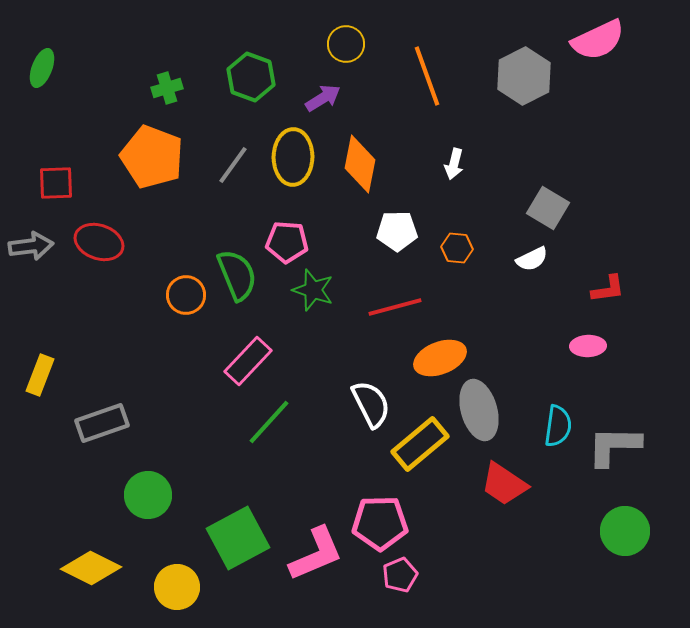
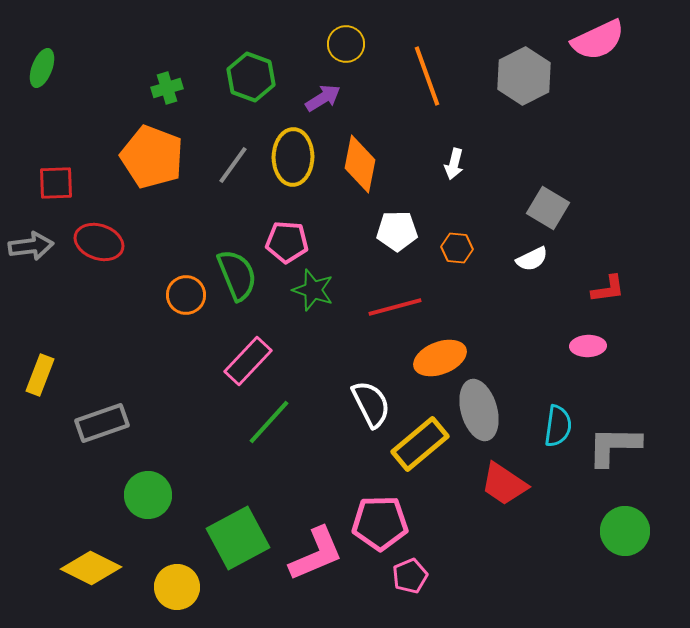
pink pentagon at (400, 575): moved 10 px right, 1 px down
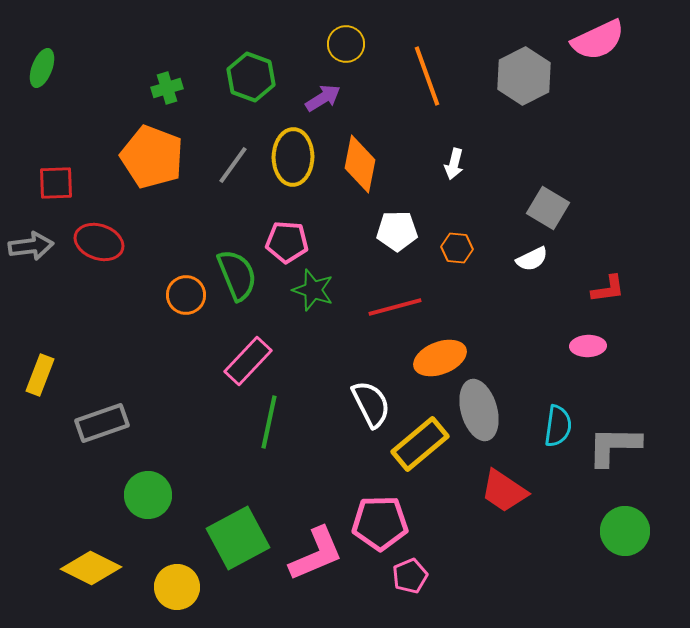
green line at (269, 422): rotated 30 degrees counterclockwise
red trapezoid at (504, 484): moved 7 px down
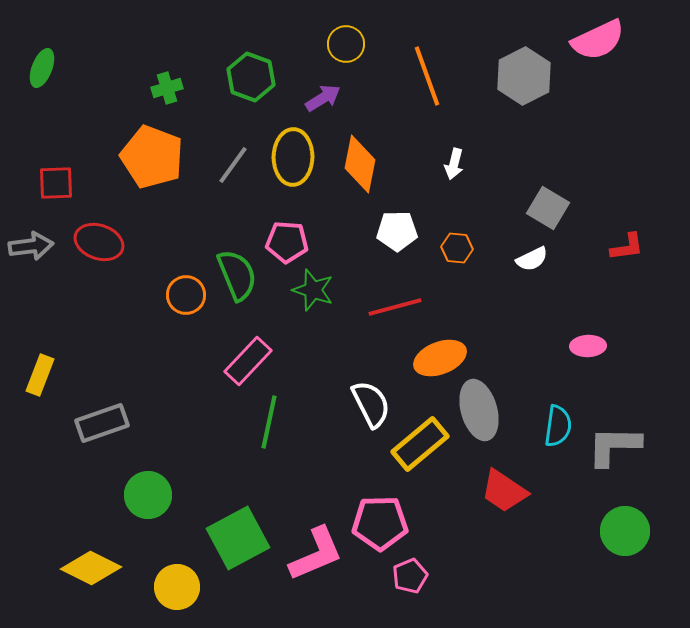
red L-shape at (608, 289): moved 19 px right, 42 px up
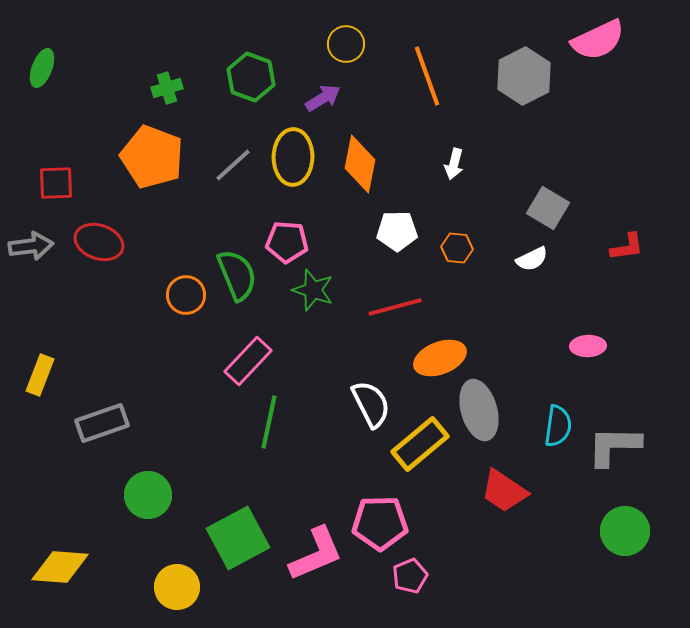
gray line at (233, 165): rotated 12 degrees clockwise
yellow diamond at (91, 568): moved 31 px left, 1 px up; rotated 22 degrees counterclockwise
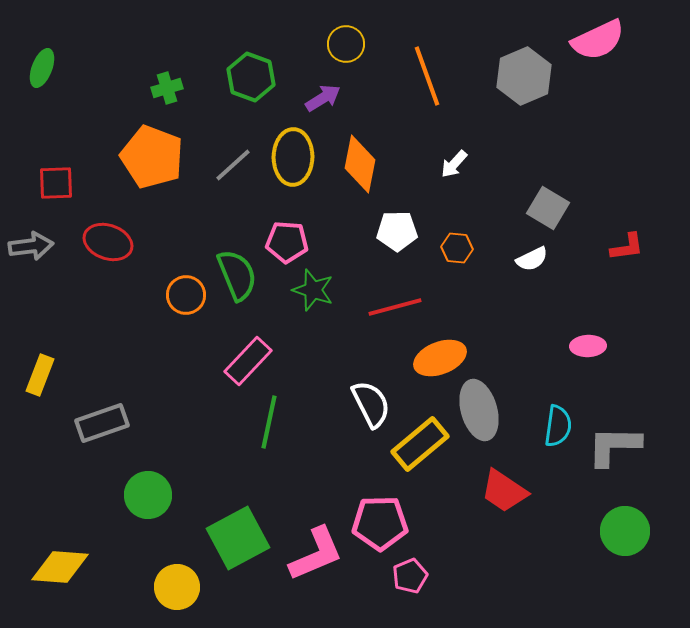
gray hexagon at (524, 76): rotated 4 degrees clockwise
white arrow at (454, 164): rotated 28 degrees clockwise
red ellipse at (99, 242): moved 9 px right
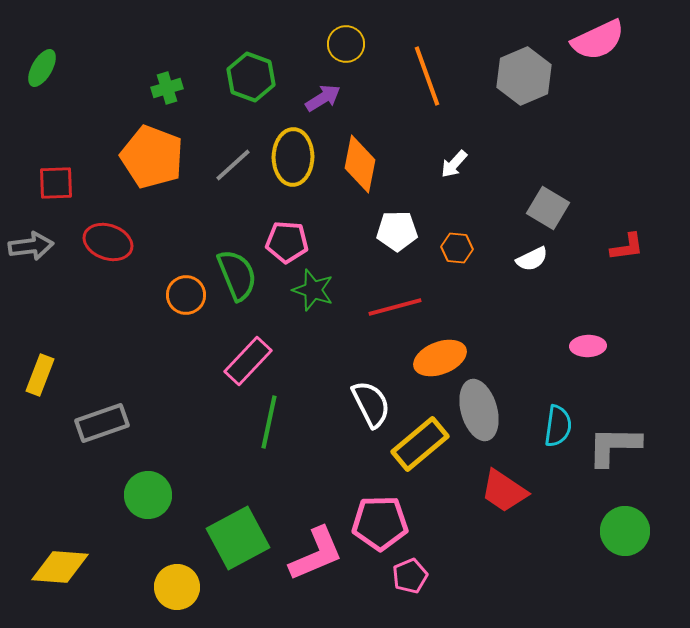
green ellipse at (42, 68): rotated 9 degrees clockwise
